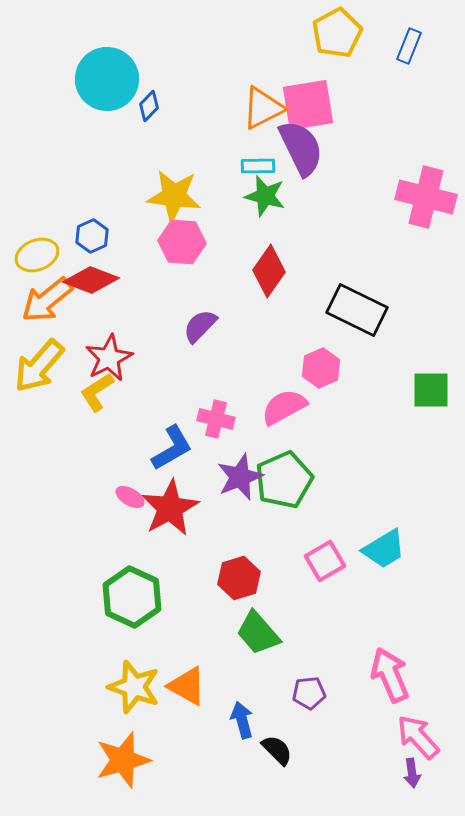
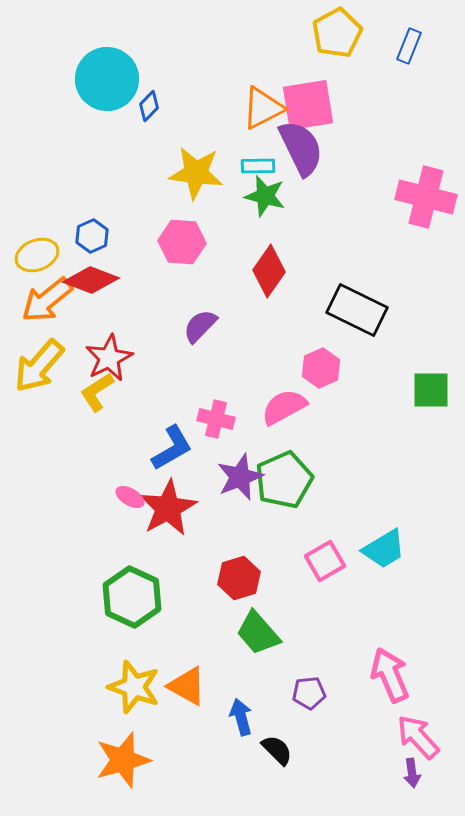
yellow star at (174, 196): moved 22 px right, 23 px up
red star at (170, 508): moved 2 px left
blue arrow at (242, 720): moved 1 px left, 3 px up
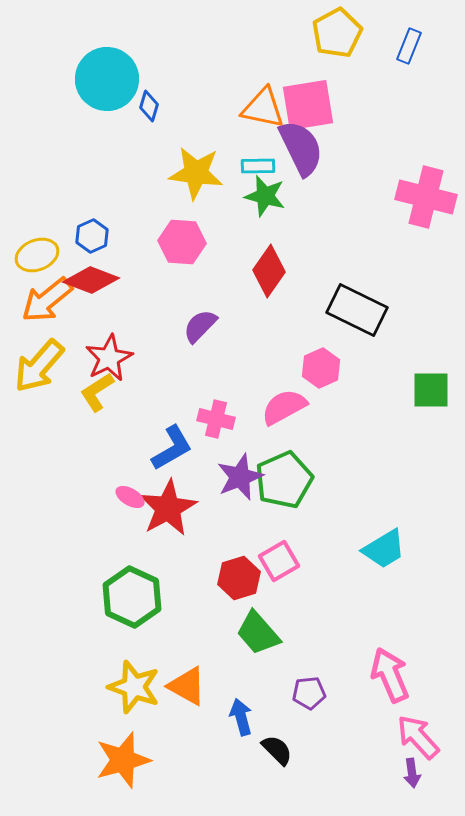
blue diamond at (149, 106): rotated 28 degrees counterclockwise
orange triangle at (263, 108): rotated 39 degrees clockwise
pink square at (325, 561): moved 46 px left
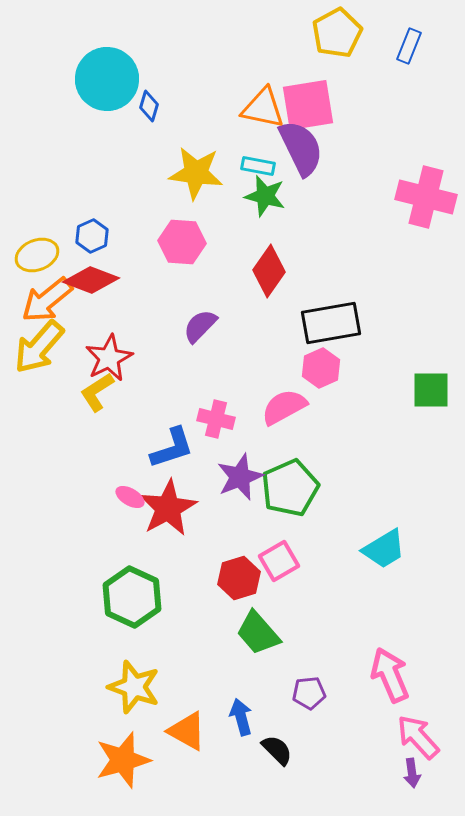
cyan rectangle at (258, 166): rotated 12 degrees clockwise
black rectangle at (357, 310): moved 26 px left, 13 px down; rotated 36 degrees counterclockwise
yellow arrow at (39, 366): moved 19 px up
blue L-shape at (172, 448): rotated 12 degrees clockwise
green pentagon at (284, 480): moved 6 px right, 8 px down
orange triangle at (187, 686): moved 45 px down
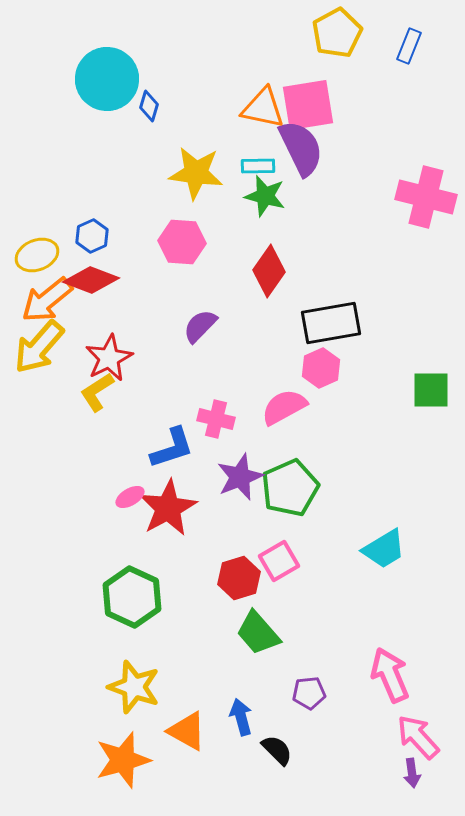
cyan rectangle at (258, 166): rotated 12 degrees counterclockwise
pink ellipse at (130, 497): rotated 60 degrees counterclockwise
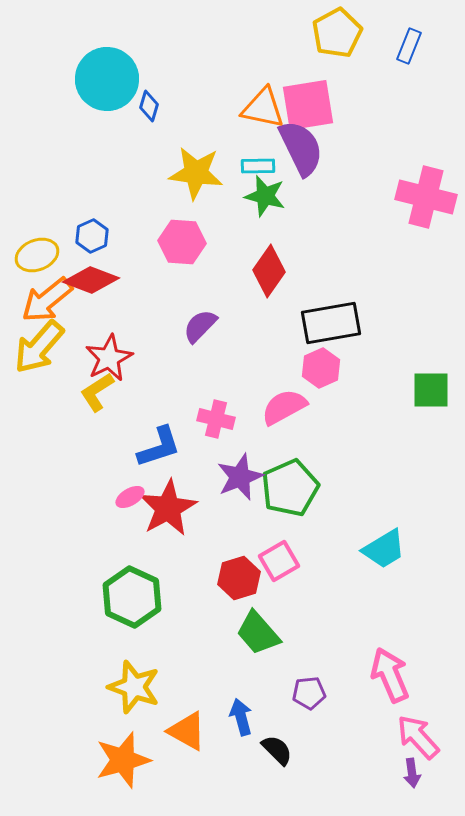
blue L-shape at (172, 448): moved 13 px left, 1 px up
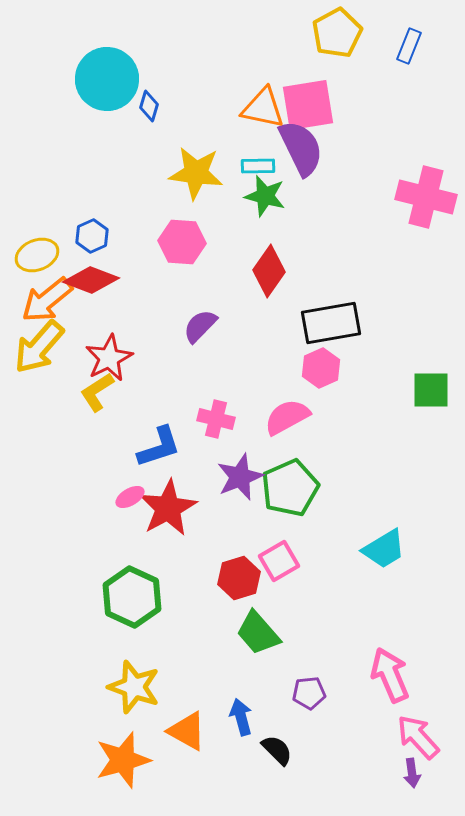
pink semicircle at (284, 407): moved 3 px right, 10 px down
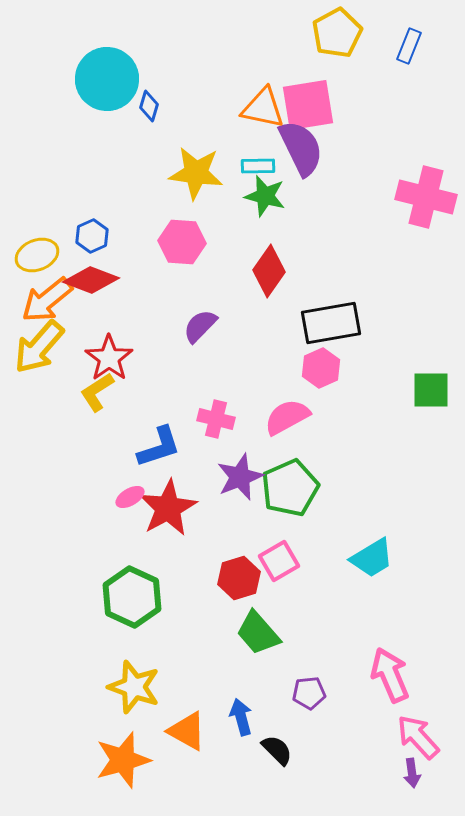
red star at (109, 358): rotated 9 degrees counterclockwise
cyan trapezoid at (384, 549): moved 12 px left, 9 px down
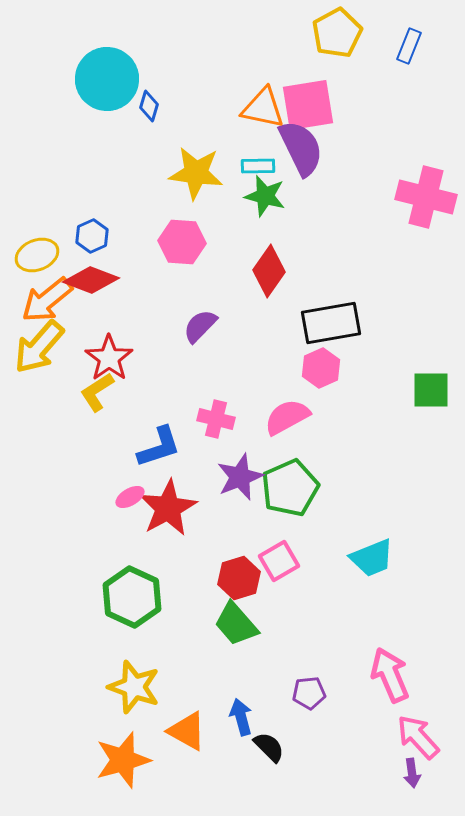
cyan trapezoid at (372, 558): rotated 9 degrees clockwise
green trapezoid at (258, 633): moved 22 px left, 9 px up
black semicircle at (277, 750): moved 8 px left, 3 px up
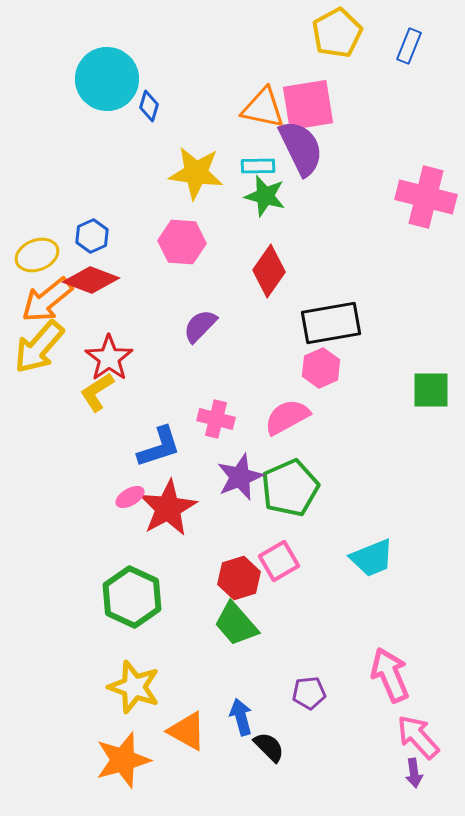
purple arrow at (412, 773): moved 2 px right
